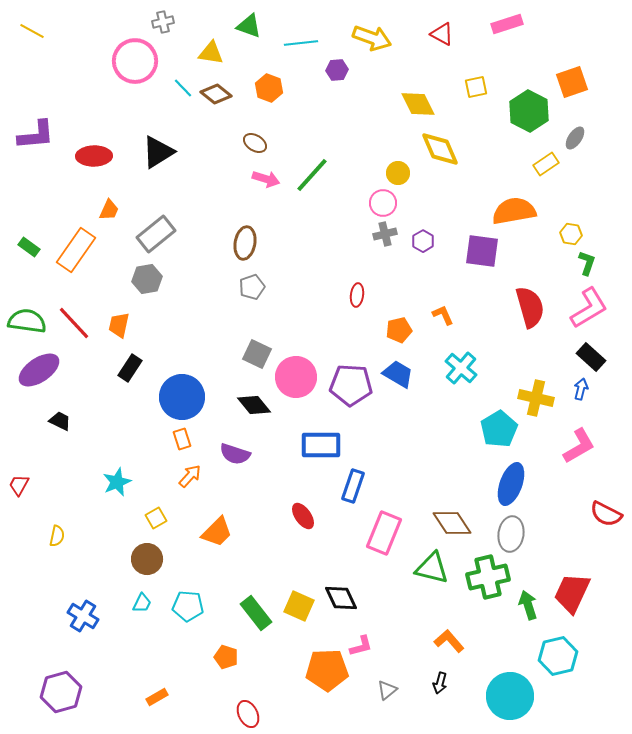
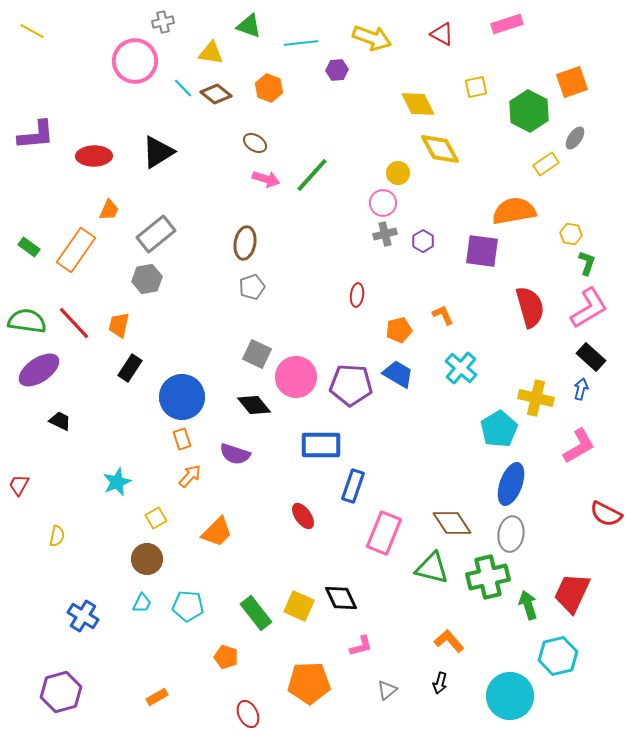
yellow diamond at (440, 149): rotated 6 degrees counterclockwise
orange pentagon at (327, 670): moved 18 px left, 13 px down
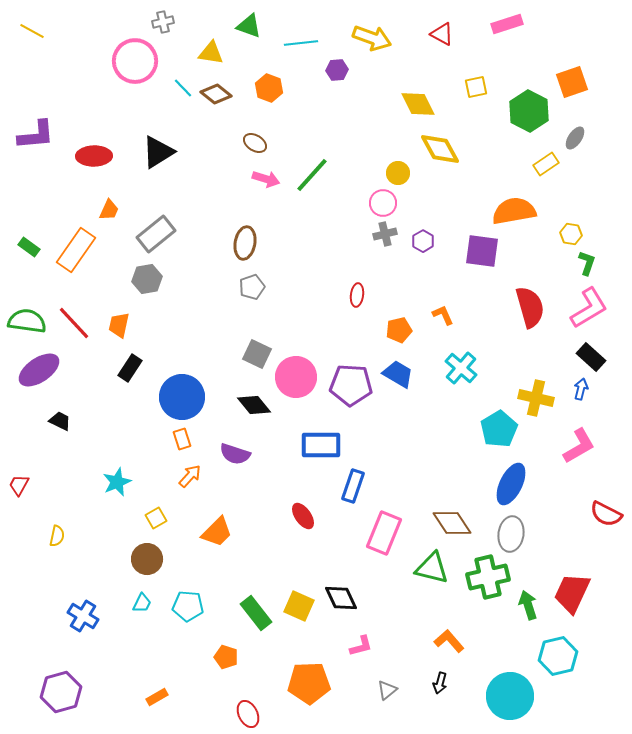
blue ellipse at (511, 484): rotated 6 degrees clockwise
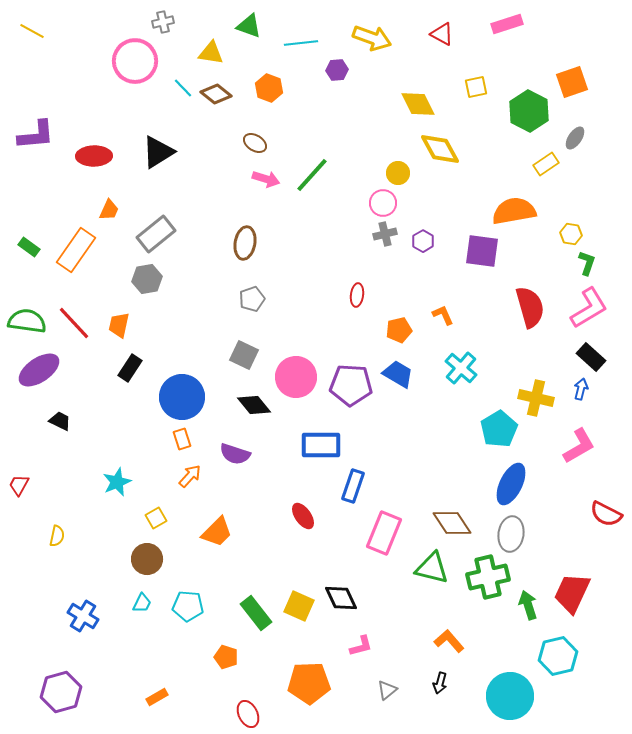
gray pentagon at (252, 287): moved 12 px down
gray square at (257, 354): moved 13 px left, 1 px down
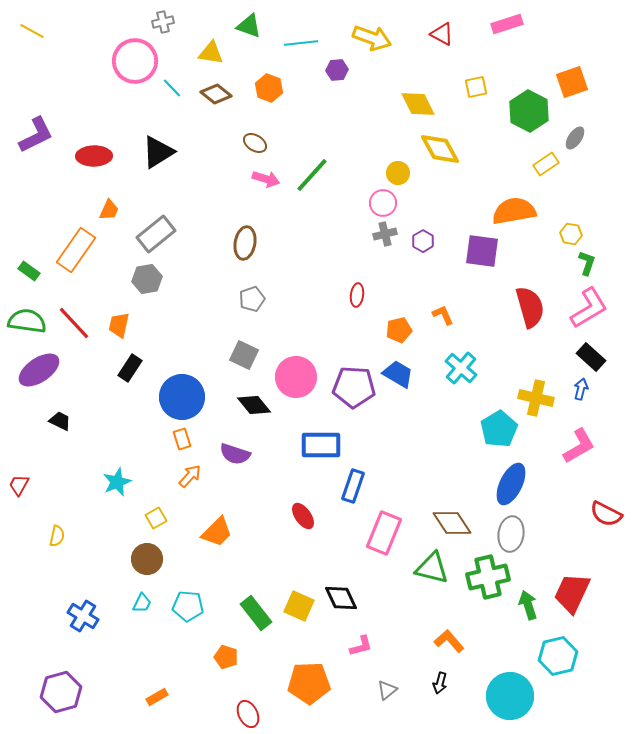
cyan line at (183, 88): moved 11 px left
purple L-shape at (36, 135): rotated 21 degrees counterclockwise
green rectangle at (29, 247): moved 24 px down
purple pentagon at (351, 385): moved 3 px right, 2 px down
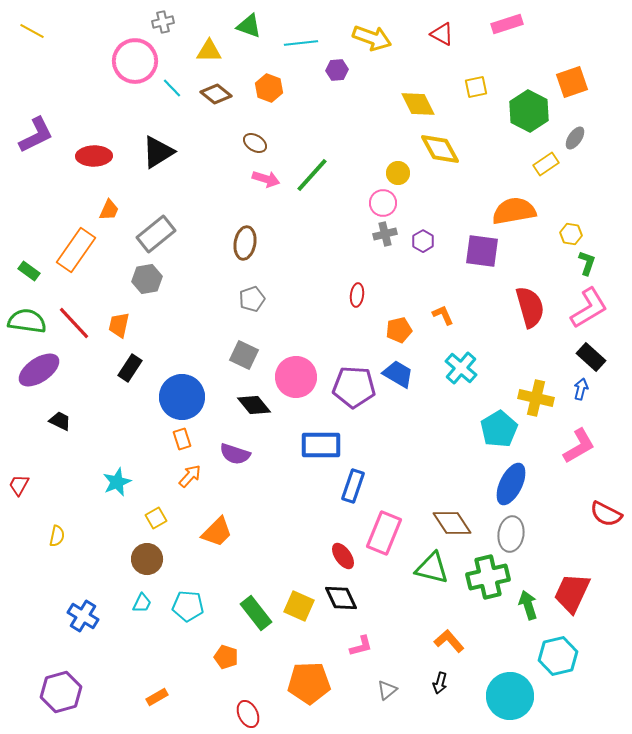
yellow triangle at (211, 53): moved 2 px left, 2 px up; rotated 8 degrees counterclockwise
red ellipse at (303, 516): moved 40 px right, 40 px down
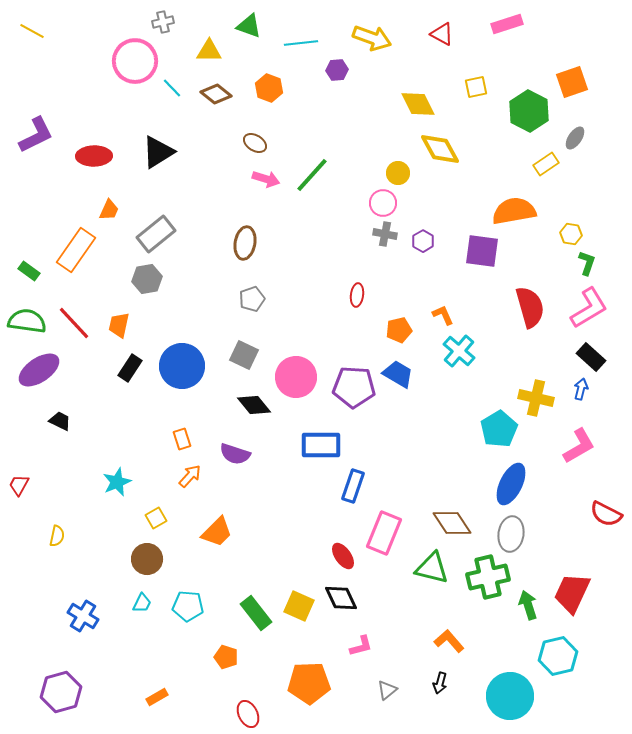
gray cross at (385, 234): rotated 25 degrees clockwise
cyan cross at (461, 368): moved 2 px left, 17 px up
blue circle at (182, 397): moved 31 px up
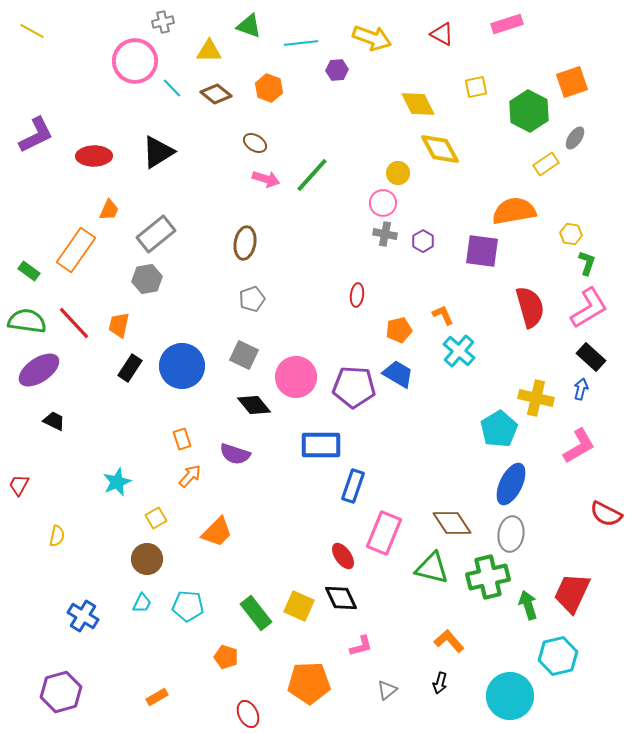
black trapezoid at (60, 421): moved 6 px left
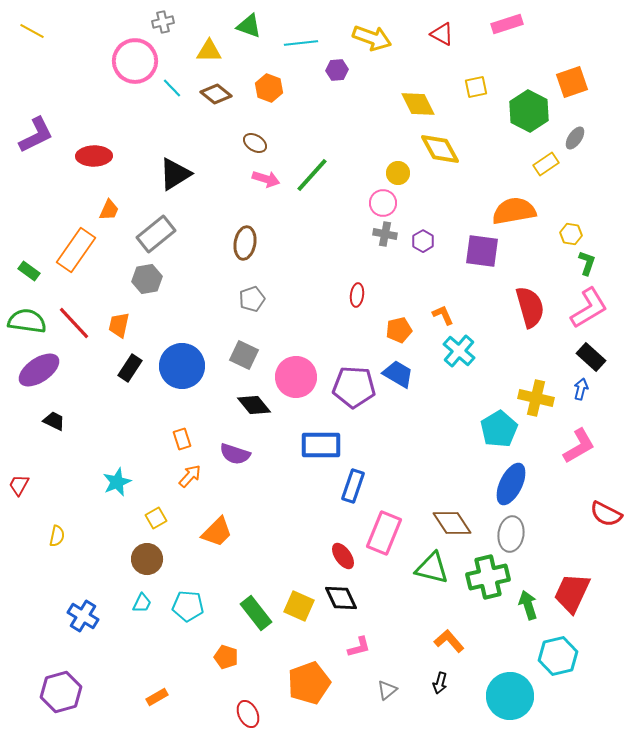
black triangle at (158, 152): moved 17 px right, 22 px down
pink L-shape at (361, 646): moved 2 px left, 1 px down
orange pentagon at (309, 683): rotated 18 degrees counterclockwise
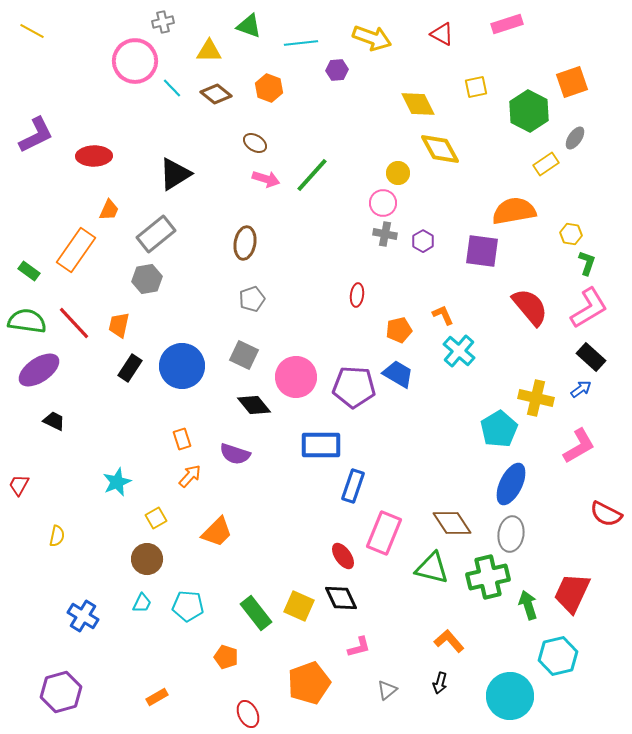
red semicircle at (530, 307): rotated 24 degrees counterclockwise
blue arrow at (581, 389): rotated 40 degrees clockwise
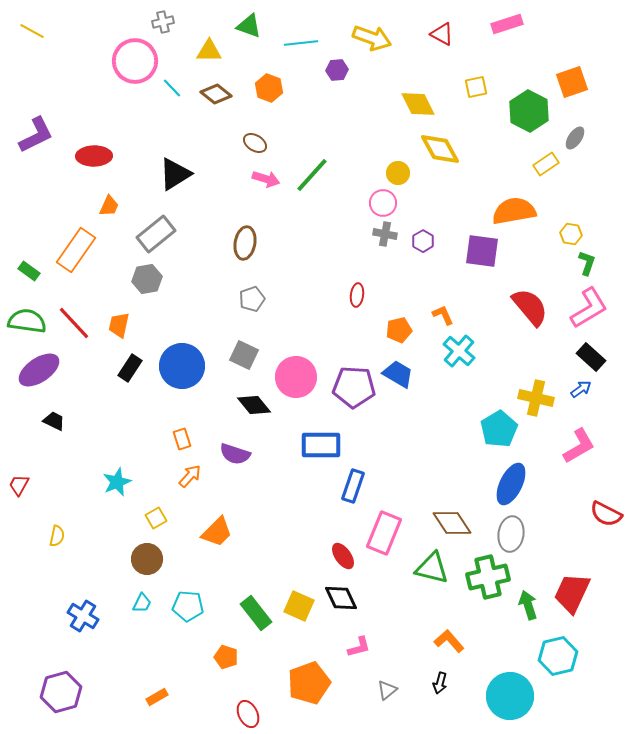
orange trapezoid at (109, 210): moved 4 px up
